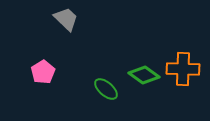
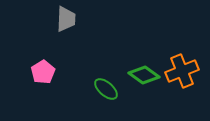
gray trapezoid: rotated 48 degrees clockwise
orange cross: moved 1 px left, 2 px down; rotated 24 degrees counterclockwise
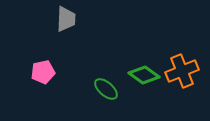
pink pentagon: rotated 20 degrees clockwise
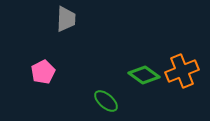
pink pentagon: rotated 15 degrees counterclockwise
green ellipse: moved 12 px down
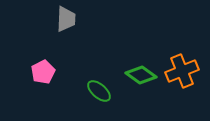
green diamond: moved 3 px left
green ellipse: moved 7 px left, 10 px up
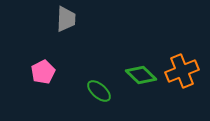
green diamond: rotated 8 degrees clockwise
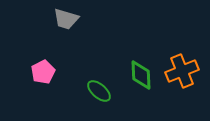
gray trapezoid: rotated 104 degrees clockwise
green diamond: rotated 44 degrees clockwise
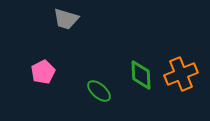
orange cross: moved 1 px left, 3 px down
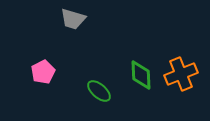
gray trapezoid: moved 7 px right
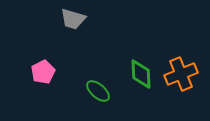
green diamond: moved 1 px up
green ellipse: moved 1 px left
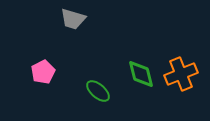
green diamond: rotated 12 degrees counterclockwise
